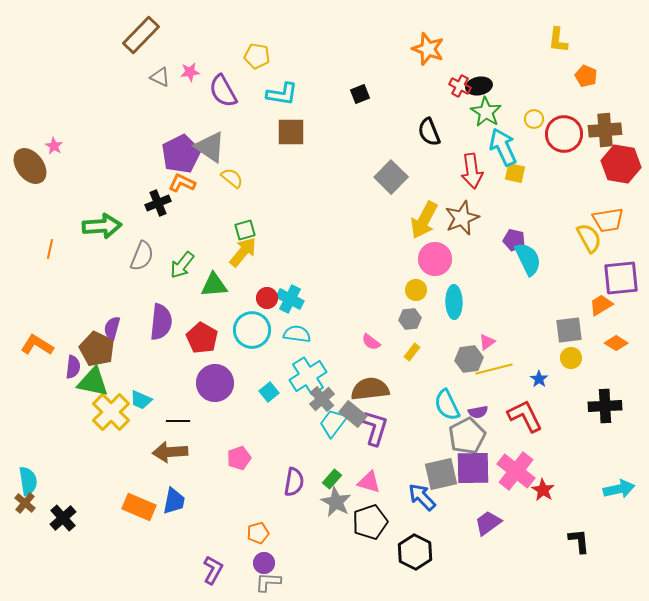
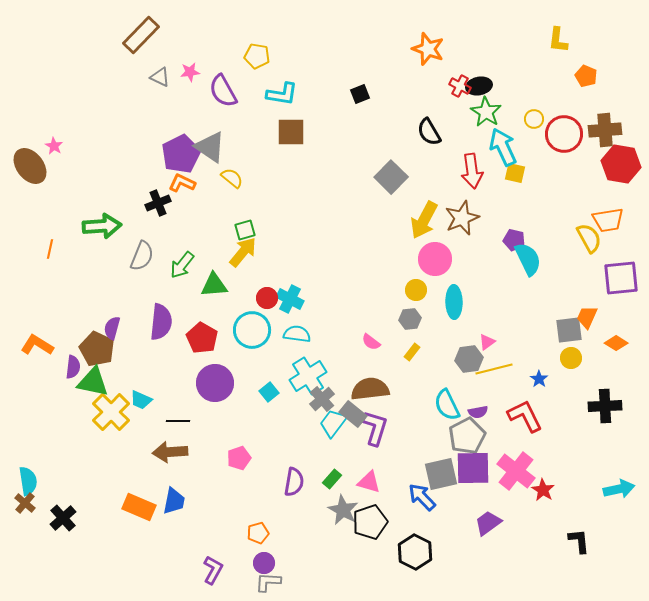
black semicircle at (429, 132): rotated 8 degrees counterclockwise
orange trapezoid at (601, 305): moved 14 px left, 12 px down; rotated 35 degrees counterclockwise
gray star at (336, 502): moved 7 px right, 8 px down
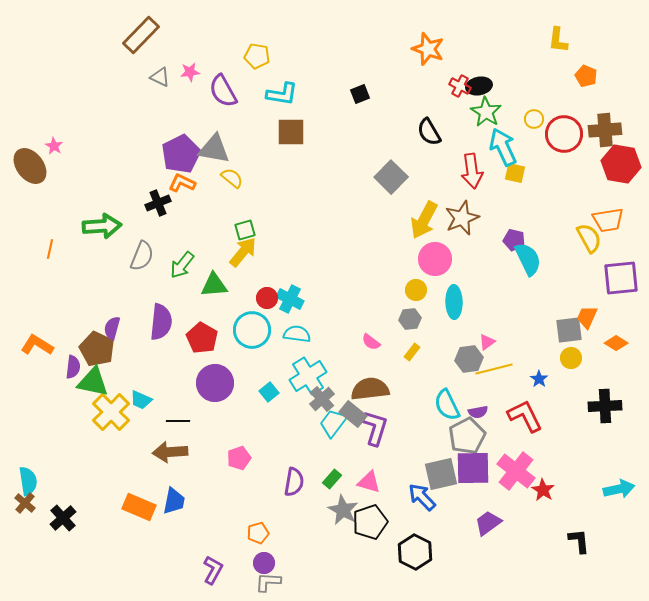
gray triangle at (210, 147): moved 4 px right, 2 px down; rotated 24 degrees counterclockwise
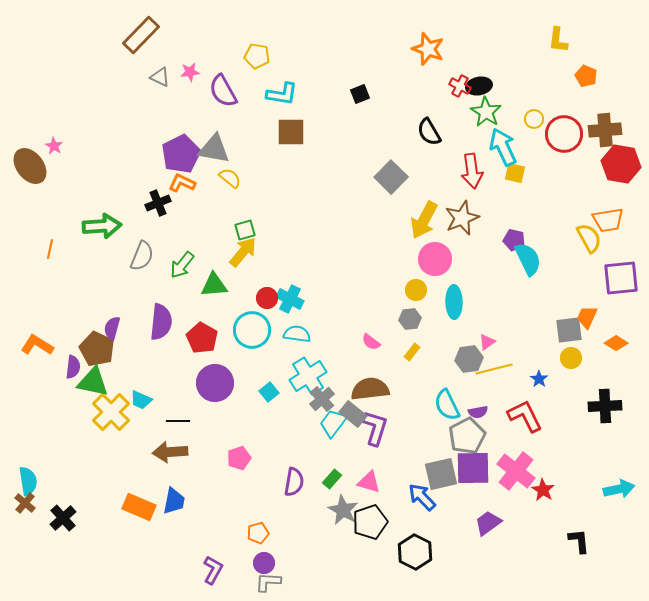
yellow semicircle at (232, 178): moved 2 px left
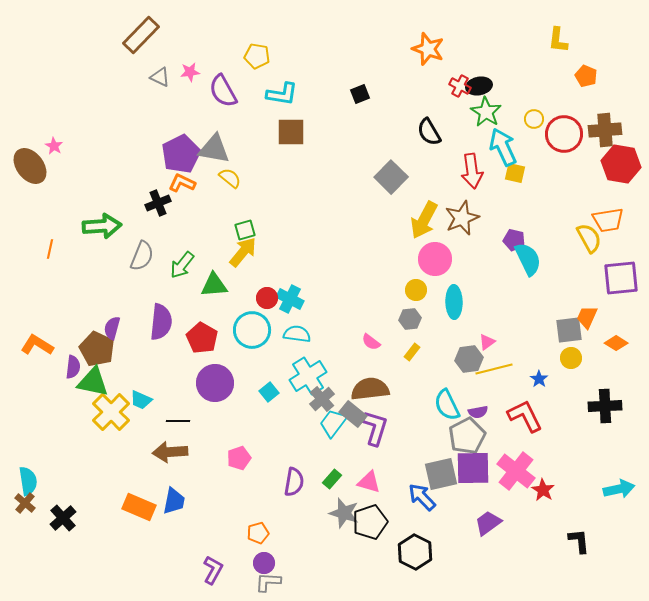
gray star at (343, 510): moved 1 px right, 3 px down; rotated 12 degrees counterclockwise
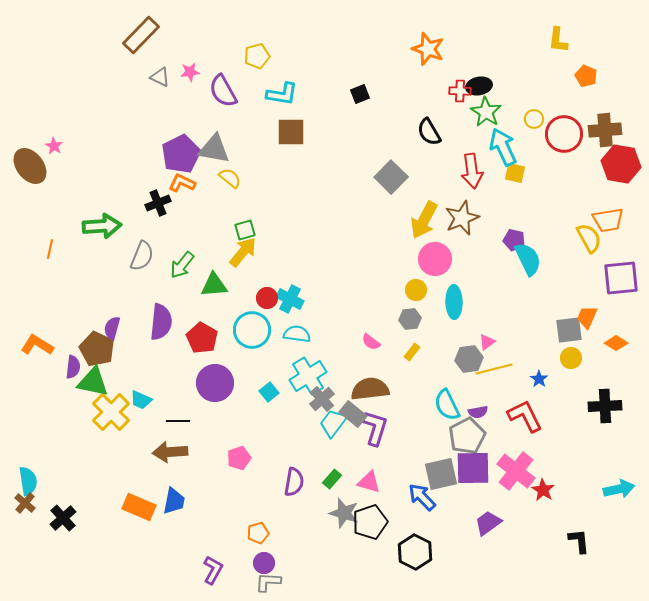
yellow pentagon at (257, 56): rotated 25 degrees counterclockwise
red cross at (460, 86): moved 5 px down; rotated 25 degrees counterclockwise
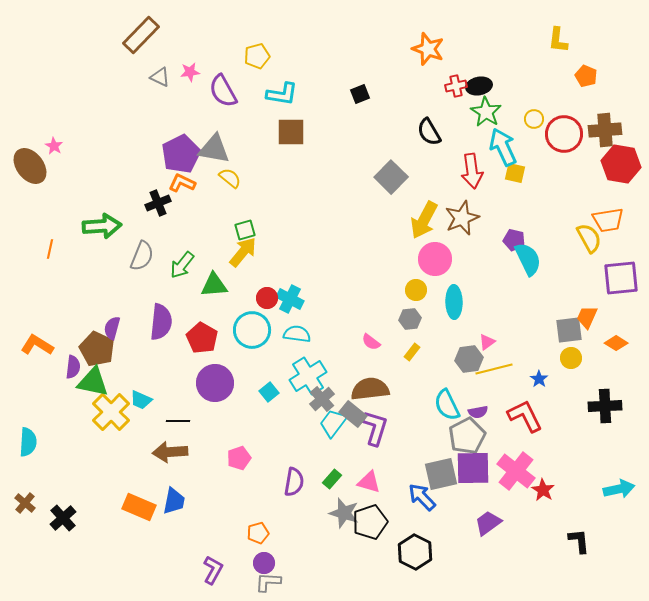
red cross at (460, 91): moved 4 px left, 5 px up; rotated 15 degrees counterclockwise
cyan semicircle at (28, 481): moved 39 px up; rotated 12 degrees clockwise
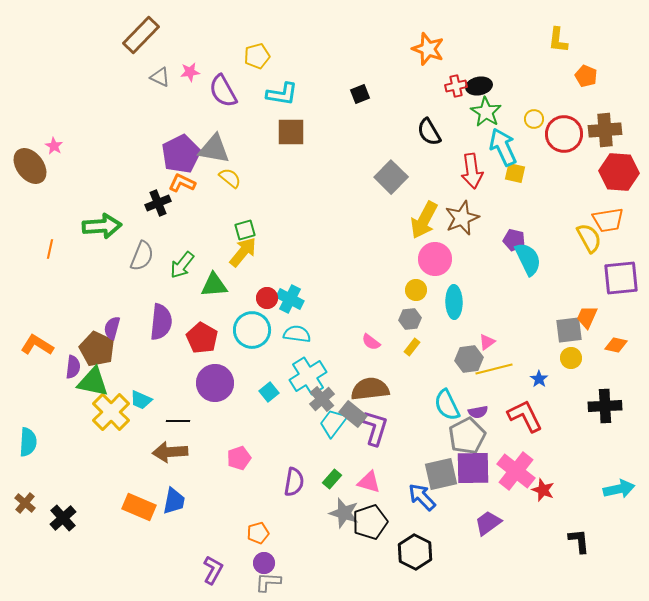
red hexagon at (621, 164): moved 2 px left, 8 px down; rotated 6 degrees counterclockwise
orange diamond at (616, 343): moved 2 px down; rotated 20 degrees counterclockwise
yellow rectangle at (412, 352): moved 5 px up
red star at (543, 490): rotated 10 degrees counterclockwise
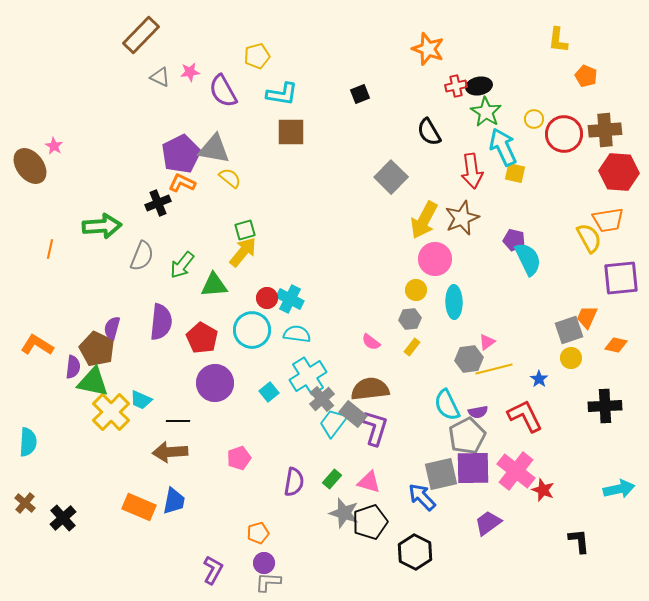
gray square at (569, 330): rotated 12 degrees counterclockwise
